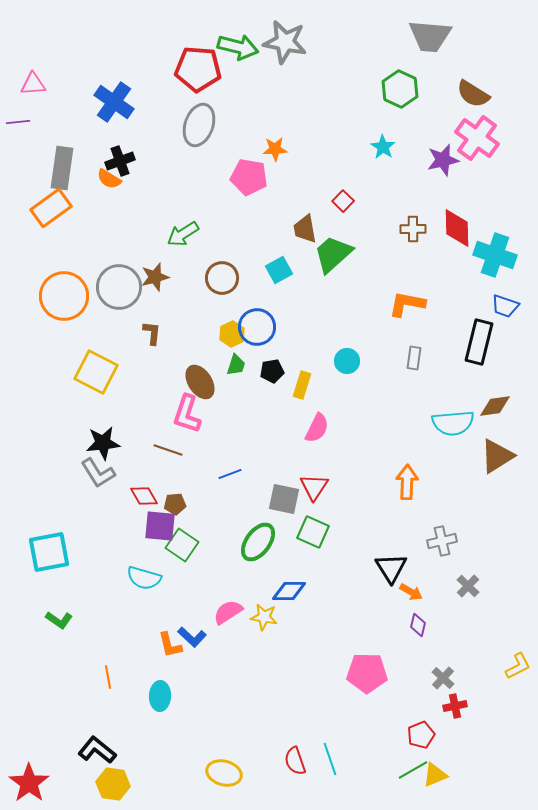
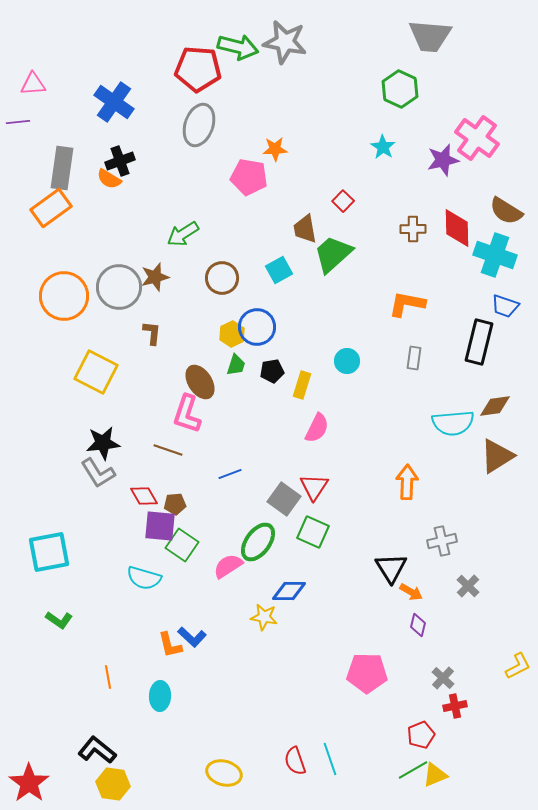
brown semicircle at (473, 94): moved 33 px right, 117 px down
gray square at (284, 499): rotated 24 degrees clockwise
pink semicircle at (228, 612): moved 46 px up
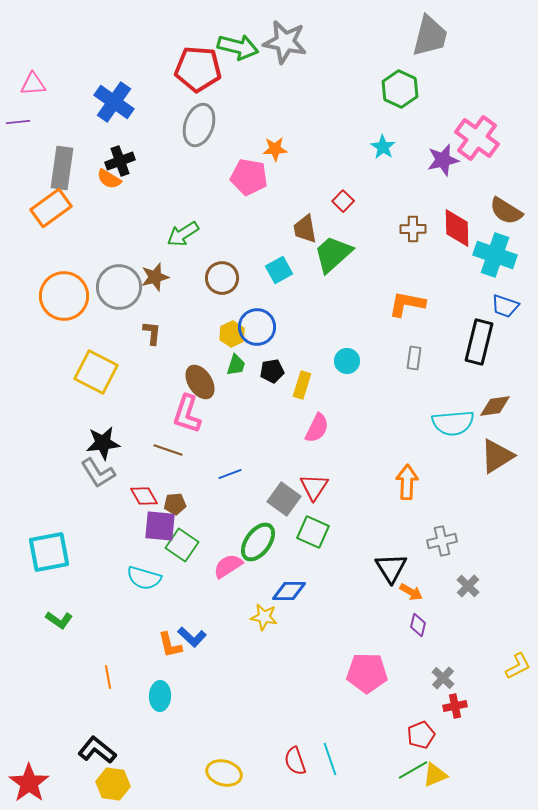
gray trapezoid at (430, 36): rotated 81 degrees counterclockwise
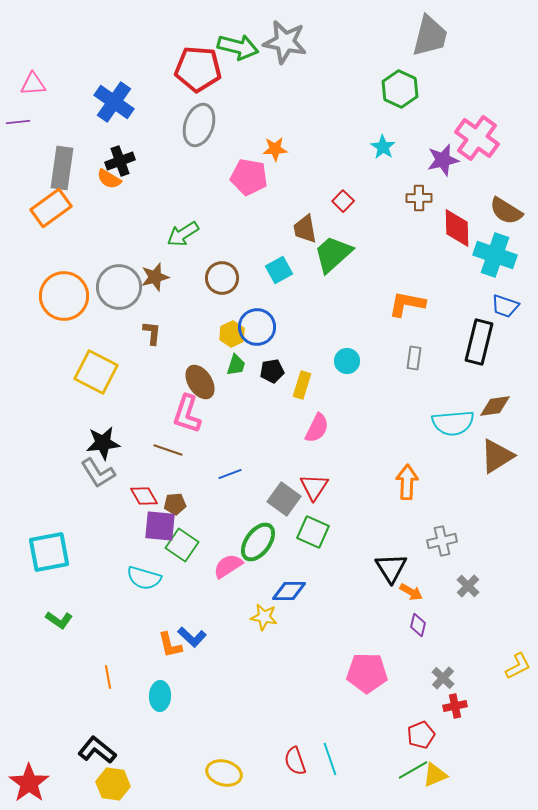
brown cross at (413, 229): moved 6 px right, 31 px up
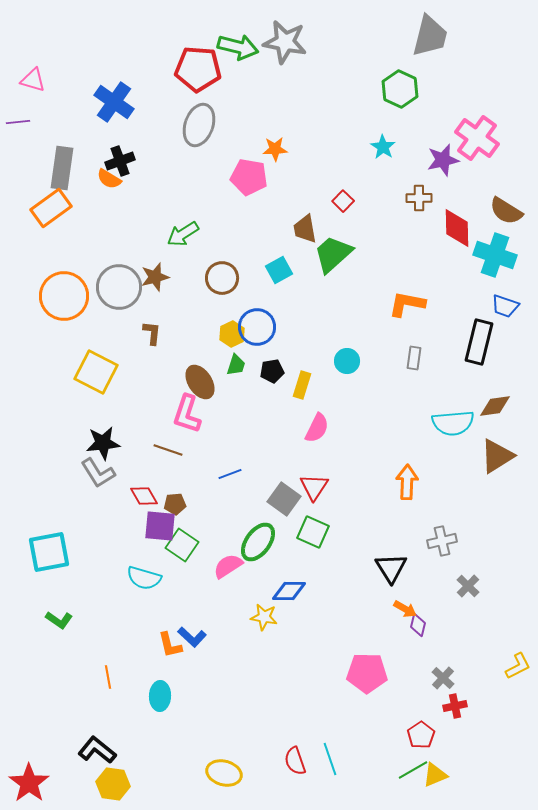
pink triangle at (33, 84): moved 4 px up; rotated 20 degrees clockwise
orange arrow at (411, 592): moved 6 px left, 17 px down
red pentagon at (421, 735): rotated 12 degrees counterclockwise
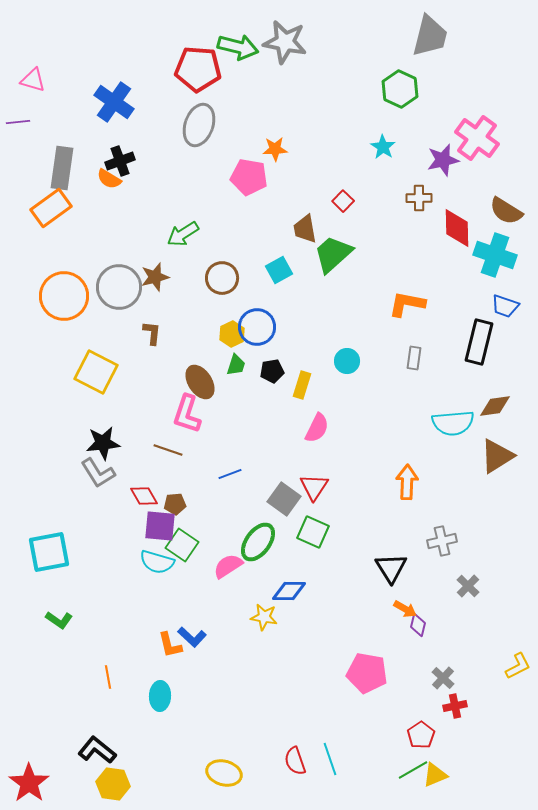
cyan semicircle at (144, 578): moved 13 px right, 16 px up
pink pentagon at (367, 673): rotated 9 degrees clockwise
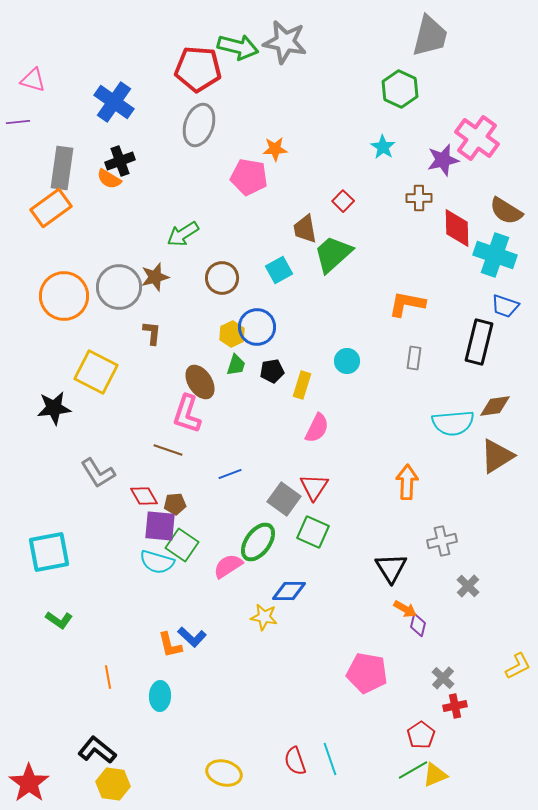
black star at (103, 443): moved 49 px left, 35 px up
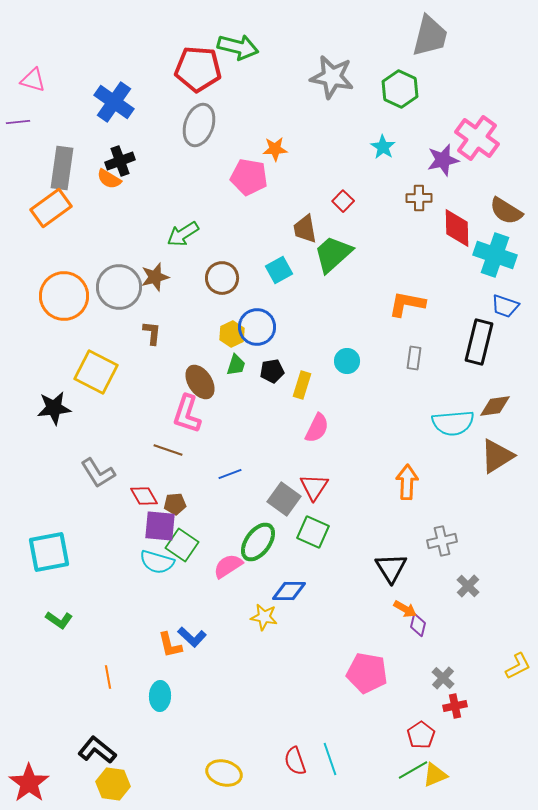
gray star at (285, 42): moved 47 px right, 35 px down
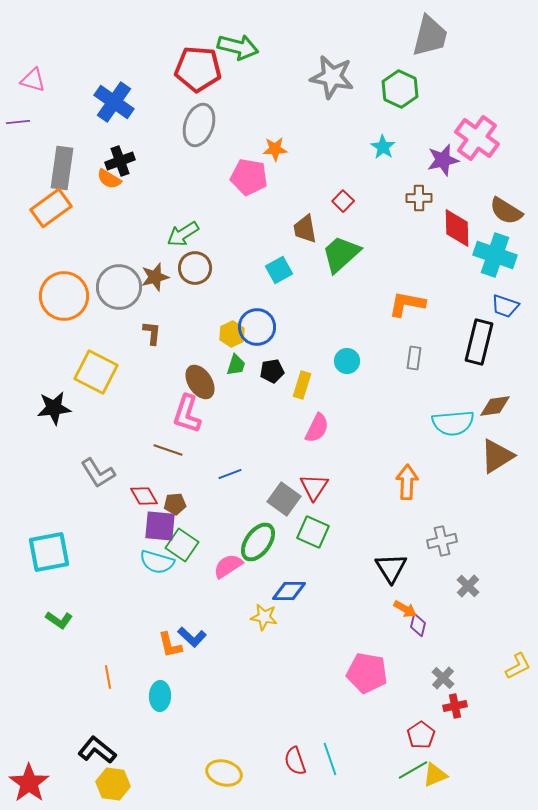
green trapezoid at (333, 254): moved 8 px right
brown circle at (222, 278): moved 27 px left, 10 px up
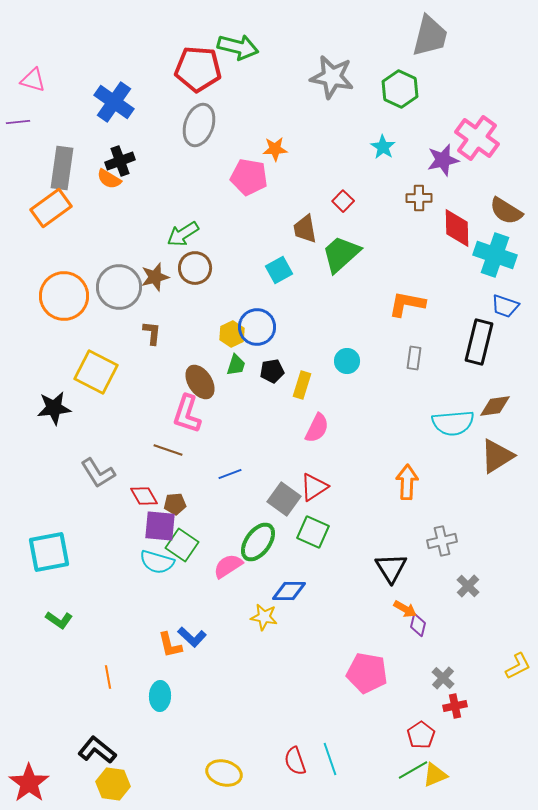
red triangle at (314, 487): rotated 24 degrees clockwise
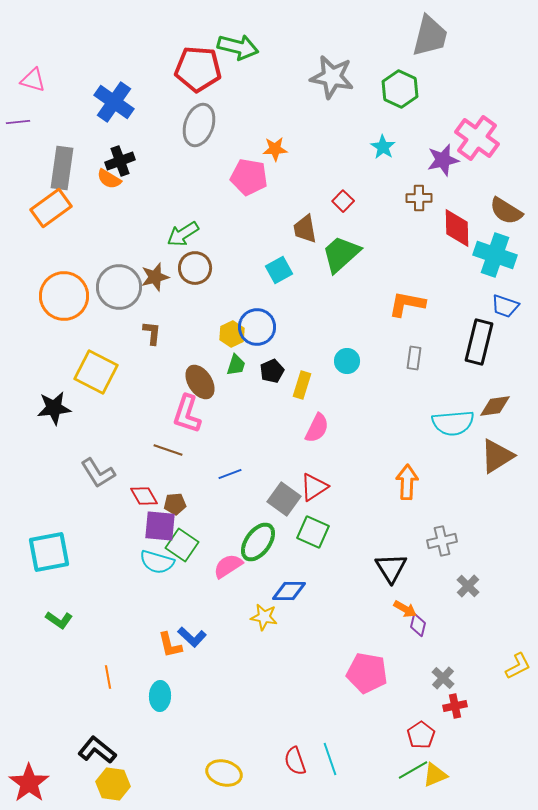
black pentagon at (272, 371): rotated 15 degrees counterclockwise
